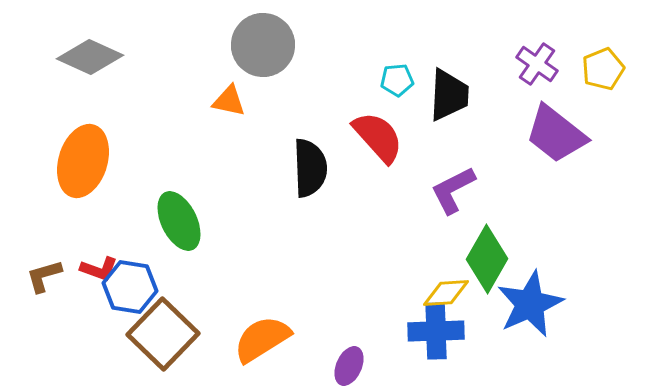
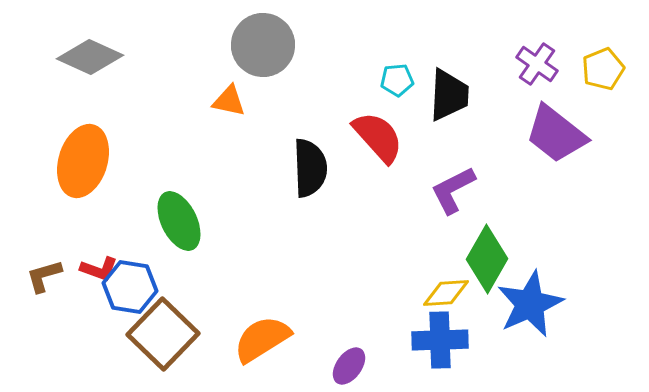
blue cross: moved 4 px right, 9 px down
purple ellipse: rotated 12 degrees clockwise
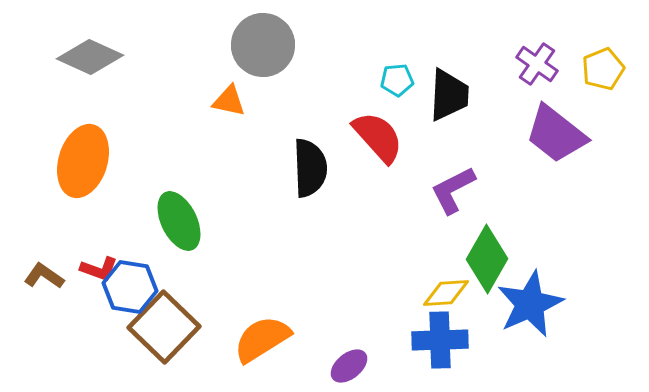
brown L-shape: rotated 51 degrees clockwise
brown square: moved 1 px right, 7 px up
purple ellipse: rotated 15 degrees clockwise
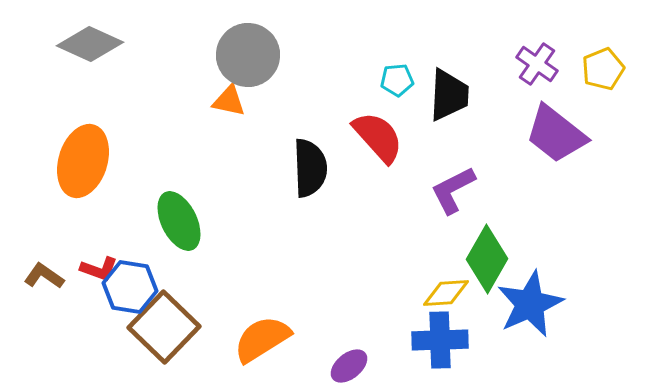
gray circle: moved 15 px left, 10 px down
gray diamond: moved 13 px up
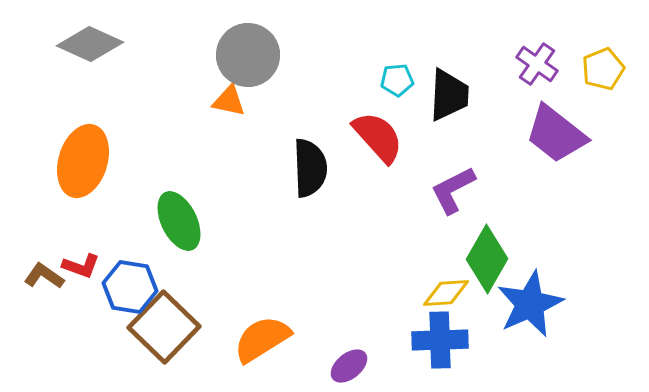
red L-shape: moved 18 px left, 3 px up
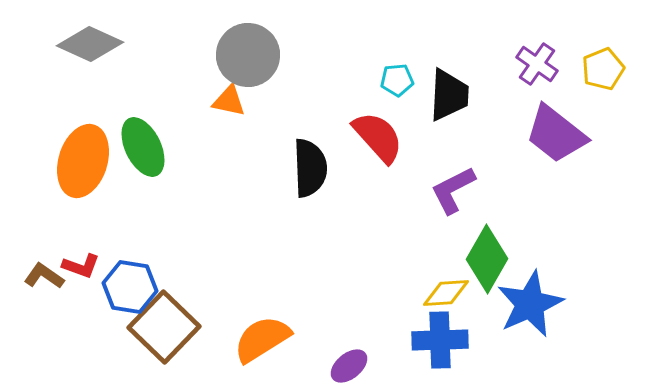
green ellipse: moved 36 px left, 74 px up
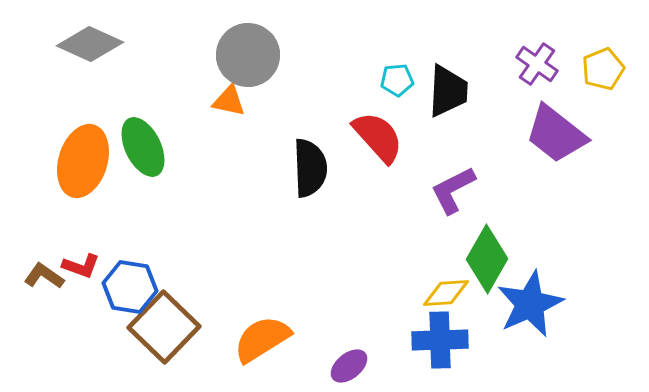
black trapezoid: moved 1 px left, 4 px up
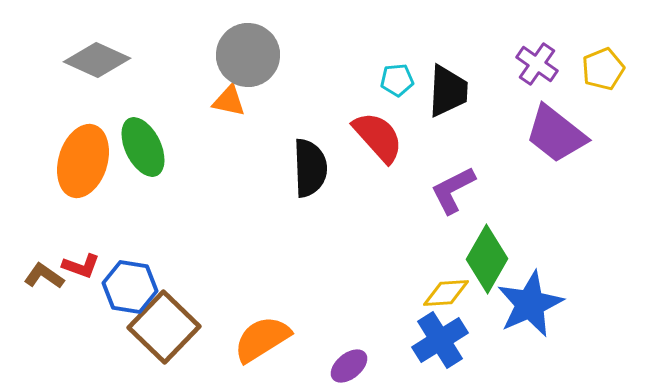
gray diamond: moved 7 px right, 16 px down
blue cross: rotated 30 degrees counterclockwise
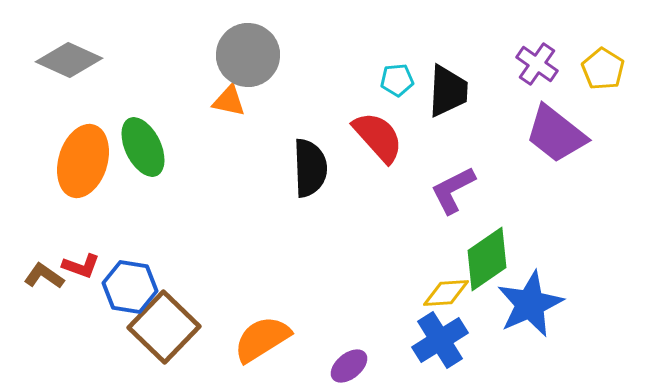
gray diamond: moved 28 px left
yellow pentagon: rotated 18 degrees counterclockwise
green diamond: rotated 26 degrees clockwise
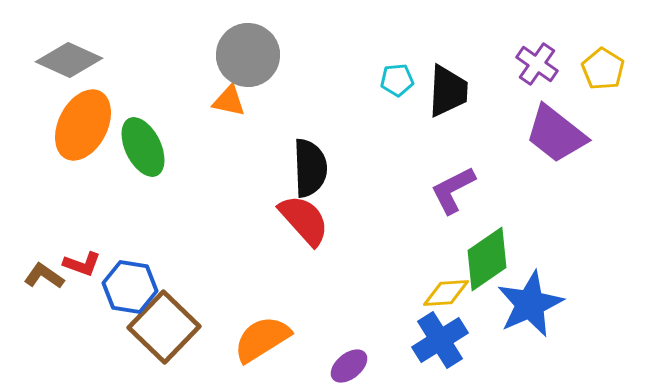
red semicircle: moved 74 px left, 83 px down
orange ellipse: moved 36 px up; rotated 10 degrees clockwise
red L-shape: moved 1 px right, 2 px up
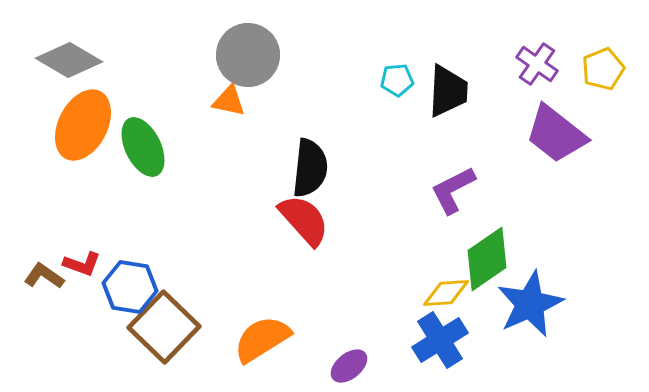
gray diamond: rotated 6 degrees clockwise
yellow pentagon: rotated 18 degrees clockwise
black semicircle: rotated 8 degrees clockwise
